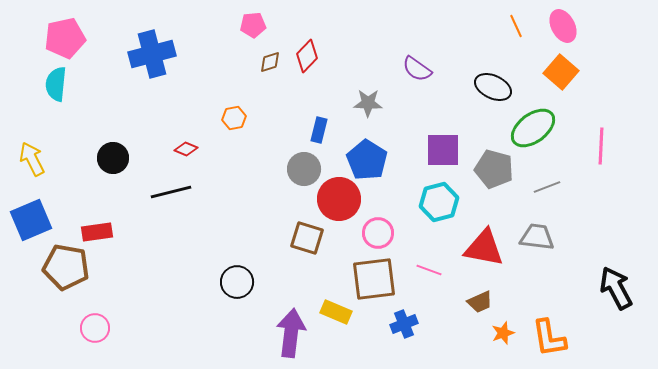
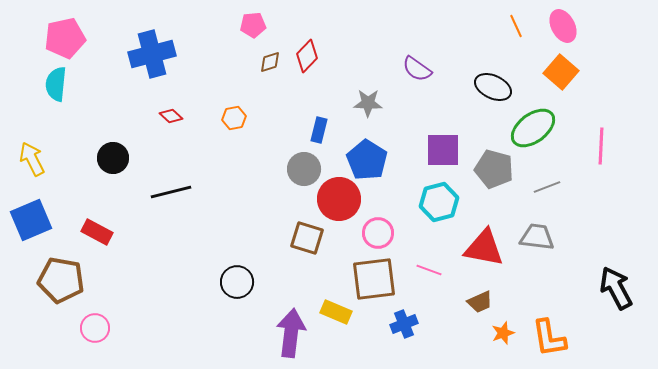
red diamond at (186, 149): moved 15 px left, 33 px up; rotated 20 degrees clockwise
red rectangle at (97, 232): rotated 36 degrees clockwise
brown pentagon at (66, 267): moved 5 px left, 13 px down
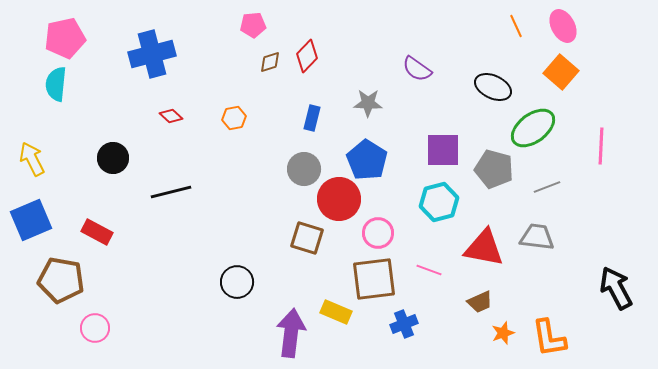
blue rectangle at (319, 130): moved 7 px left, 12 px up
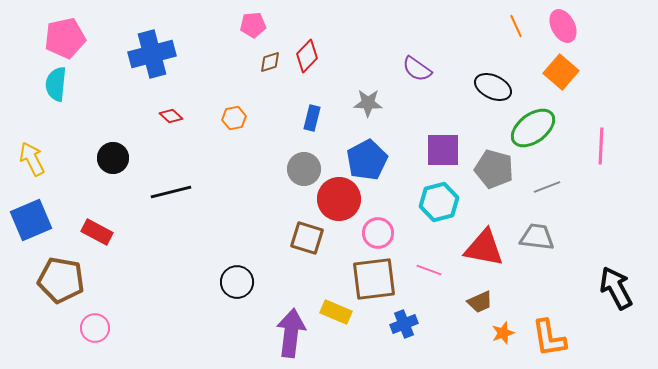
blue pentagon at (367, 160): rotated 12 degrees clockwise
